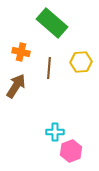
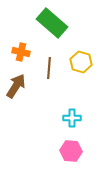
yellow hexagon: rotated 20 degrees clockwise
cyan cross: moved 17 px right, 14 px up
pink hexagon: rotated 25 degrees clockwise
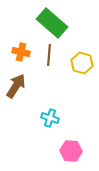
yellow hexagon: moved 1 px right, 1 px down
brown line: moved 13 px up
cyan cross: moved 22 px left; rotated 18 degrees clockwise
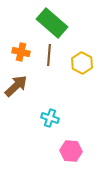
yellow hexagon: rotated 10 degrees clockwise
brown arrow: rotated 15 degrees clockwise
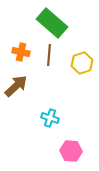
yellow hexagon: rotated 15 degrees clockwise
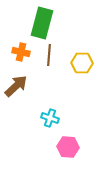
green rectangle: moved 10 px left; rotated 64 degrees clockwise
yellow hexagon: rotated 20 degrees clockwise
pink hexagon: moved 3 px left, 4 px up
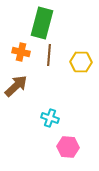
yellow hexagon: moved 1 px left, 1 px up
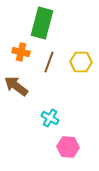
brown line: moved 7 px down; rotated 15 degrees clockwise
brown arrow: rotated 100 degrees counterclockwise
cyan cross: rotated 12 degrees clockwise
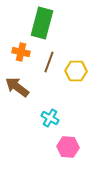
yellow hexagon: moved 5 px left, 9 px down
brown arrow: moved 1 px right, 1 px down
